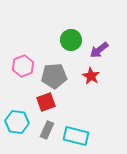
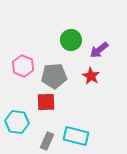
pink hexagon: rotated 15 degrees counterclockwise
red square: rotated 18 degrees clockwise
gray rectangle: moved 11 px down
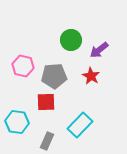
pink hexagon: rotated 10 degrees counterclockwise
cyan rectangle: moved 4 px right, 11 px up; rotated 60 degrees counterclockwise
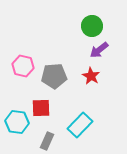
green circle: moved 21 px right, 14 px up
red square: moved 5 px left, 6 px down
